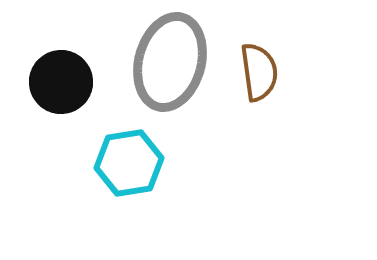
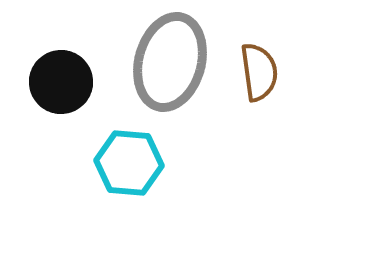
cyan hexagon: rotated 14 degrees clockwise
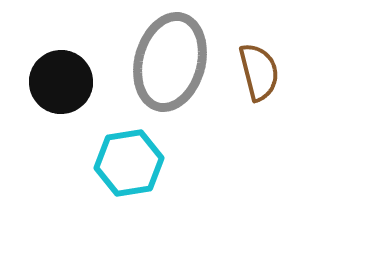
brown semicircle: rotated 6 degrees counterclockwise
cyan hexagon: rotated 14 degrees counterclockwise
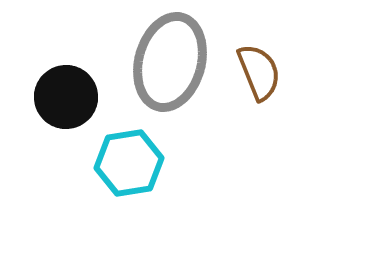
brown semicircle: rotated 8 degrees counterclockwise
black circle: moved 5 px right, 15 px down
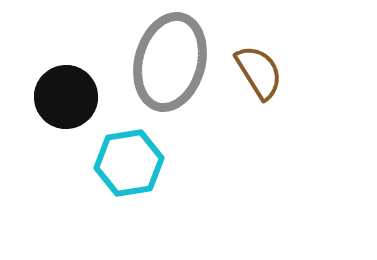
brown semicircle: rotated 10 degrees counterclockwise
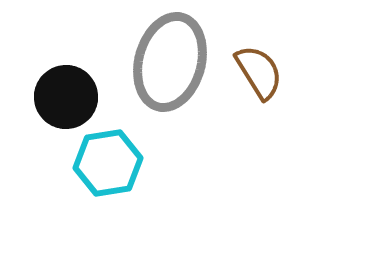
cyan hexagon: moved 21 px left
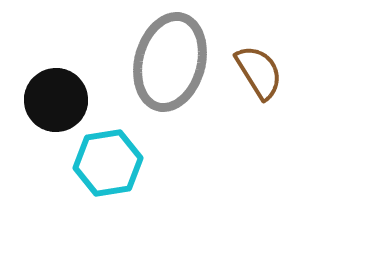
black circle: moved 10 px left, 3 px down
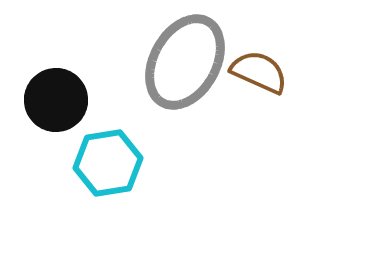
gray ellipse: moved 15 px right; rotated 14 degrees clockwise
brown semicircle: rotated 34 degrees counterclockwise
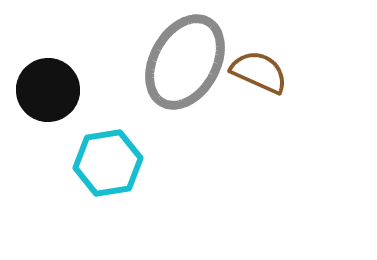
black circle: moved 8 px left, 10 px up
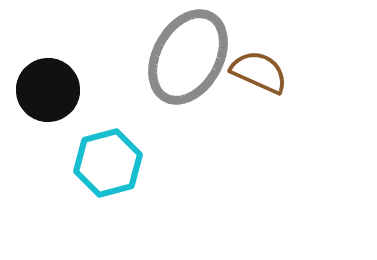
gray ellipse: moved 3 px right, 5 px up
cyan hexagon: rotated 6 degrees counterclockwise
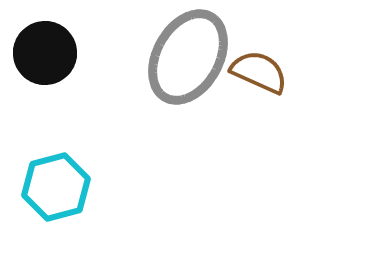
black circle: moved 3 px left, 37 px up
cyan hexagon: moved 52 px left, 24 px down
